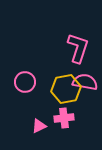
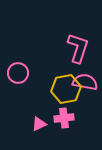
pink circle: moved 7 px left, 9 px up
pink triangle: moved 2 px up
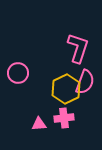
pink semicircle: rotated 100 degrees clockwise
yellow hexagon: rotated 16 degrees counterclockwise
pink triangle: rotated 21 degrees clockwise
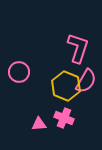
pink circle: moved 1 px right, 1 px up
pink semicircle: moved 1 px right, 1 px up; rotated 10 degrees clockwise
yellow hexagon: moved 3 px up; rotated 12 degrees counterclockwise
pink cross: rotated 30 degrees clockwise
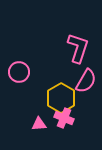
yellow hexagon: moved 5 px left, 12 px down; rotated 8 degrees clockwise
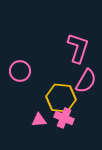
pink circle: moved 1 px right, 1 px up
yellow hexagon: rotated 24 degrees counterclockwise
pink triangle: moved 4 px up
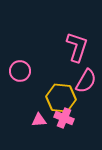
pink L-shape: moved 1 px left, 1 px up
